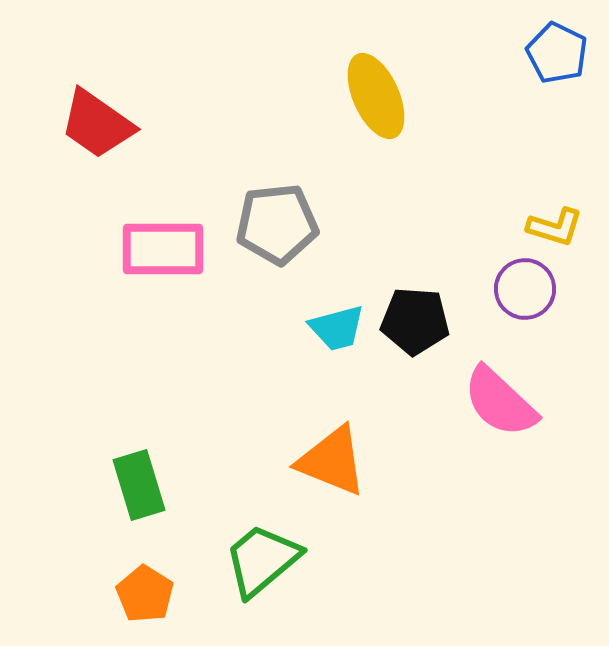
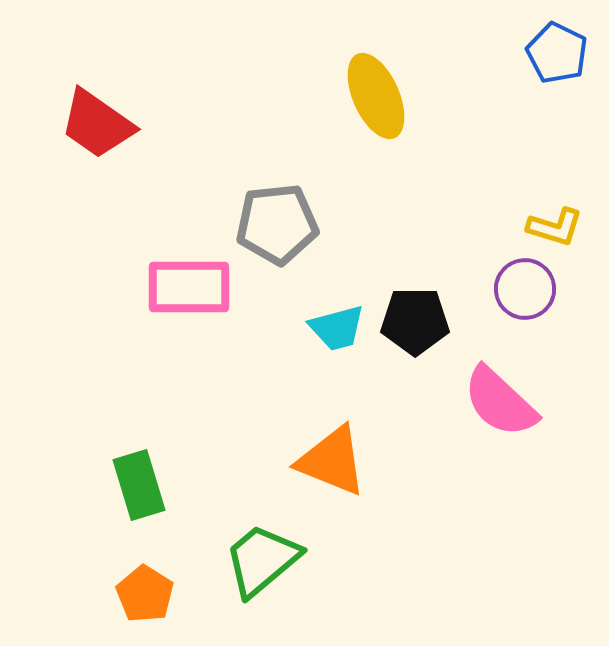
pink rectangle: moved 26 px right, 38 px down
black pentagon: rotated 4 degrees counterclockwise
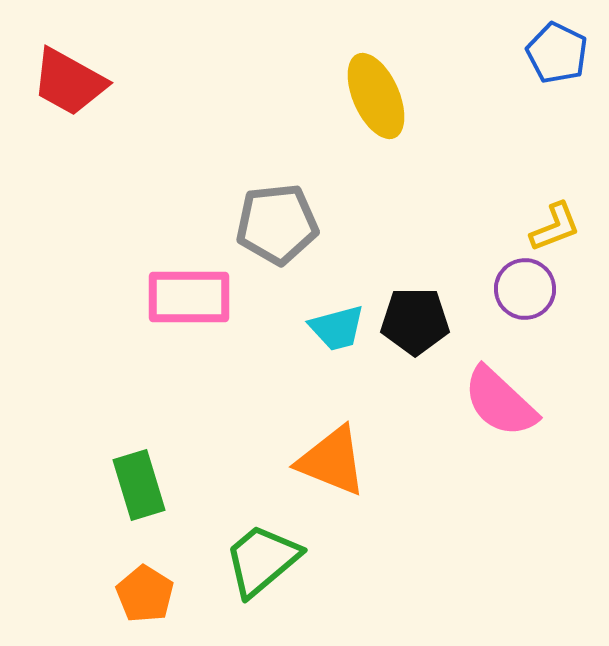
red trapezoid: moved 28 px left, 42 px up; rotated 6 degrees counterclockwise
yellow L-shape: rotated 38 degrees counterclockwise
pink rectangle: moved 10 px down
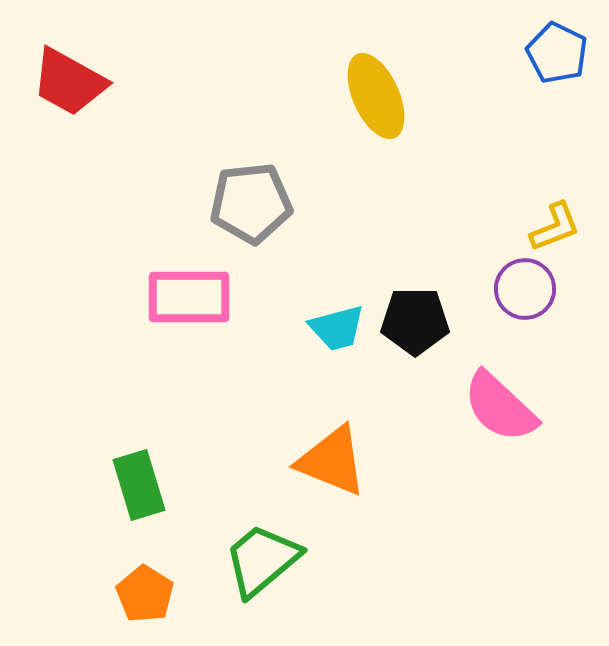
gray pentagon: moved 26 px left, 21 px up
pink semicircle: moved 5 px down
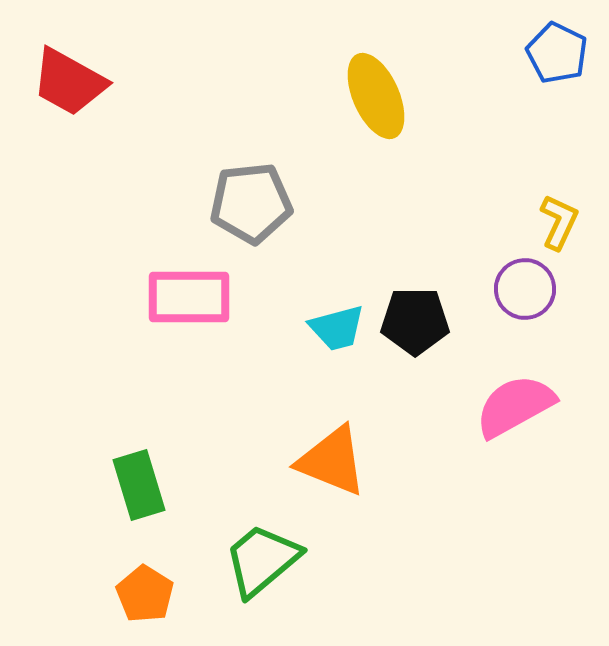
yellow L-shape: moved 4 px right, 5 px up; rotated 44 degrees counterclockwise
pink semicircle: moved 15 px right, 1 px up; rotated 108 degrees clockwise
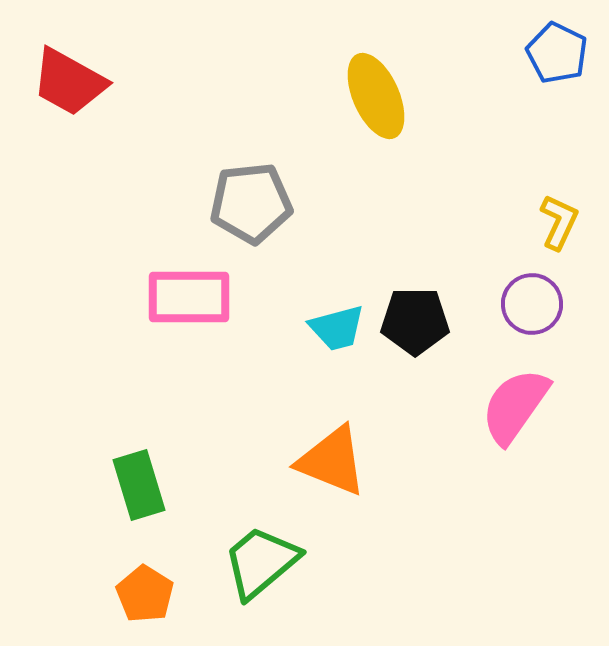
purple circle: moved 7 px right, 15 px down
pink semicircle: rotated 26 degrees counterclockwise
green trapezoid: moved 1 px left, 2 px down
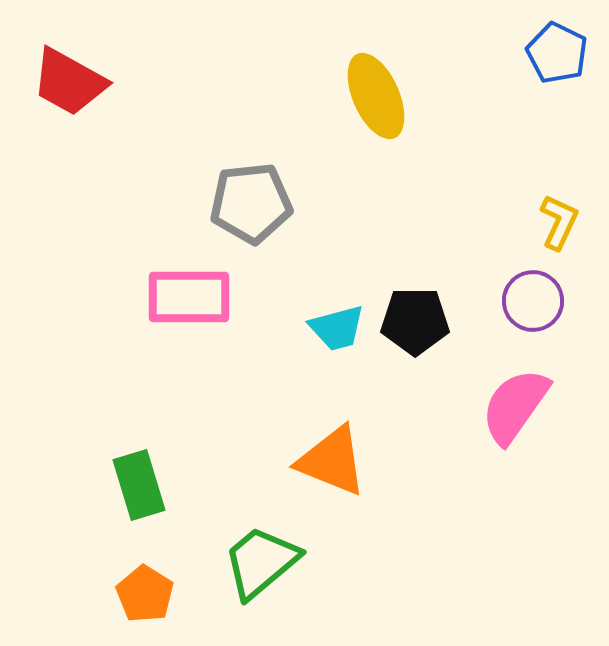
purple circle: moved 1 px right, 3 px up
